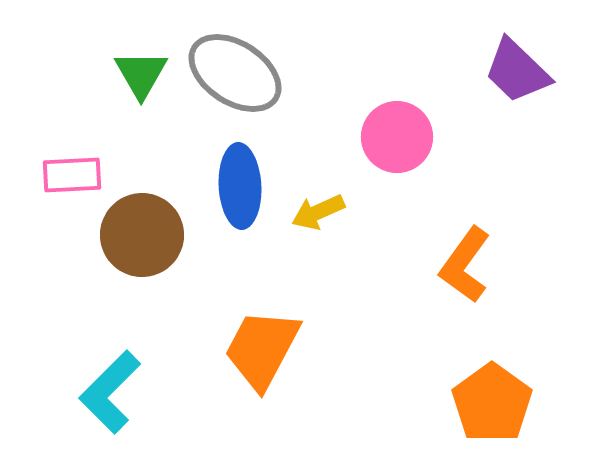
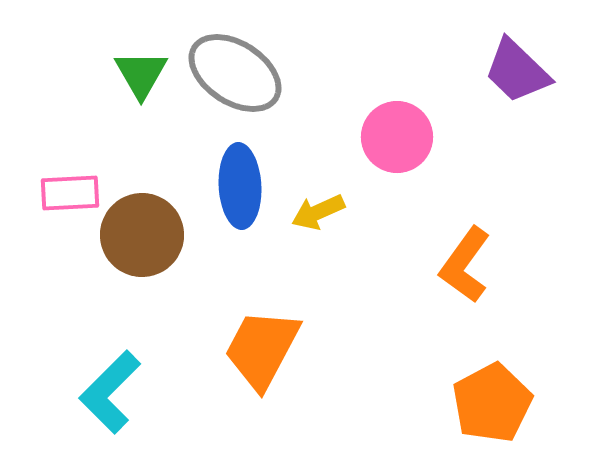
pink rectangle: moved 2 px left, 18 px down
orange pentagon: rotated 8 degrees clockwise
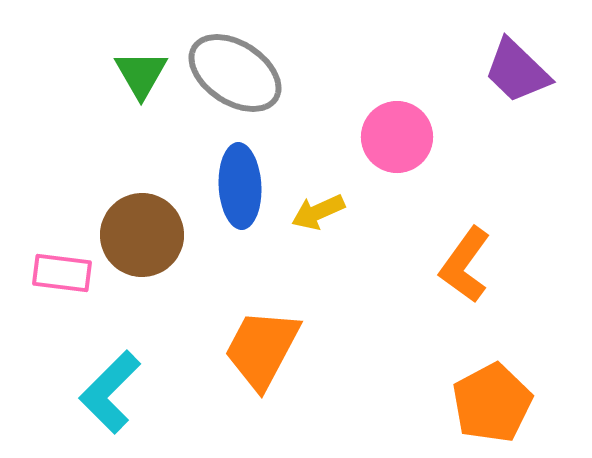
pink rectangle: moved 8 px left, 80 px down; rotated 10 degrees clockwise
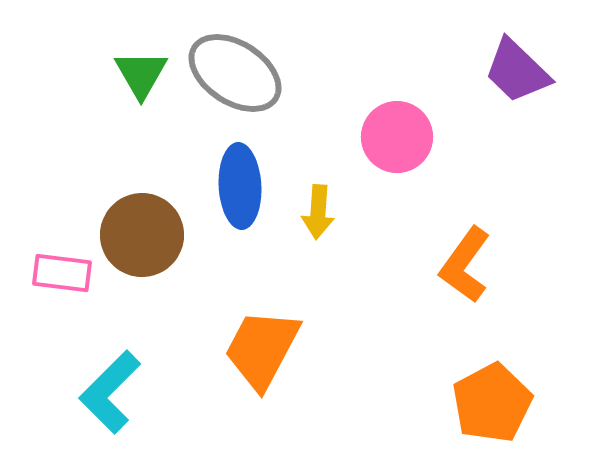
yellow arrow: rotated 62 degrees counterclockwise
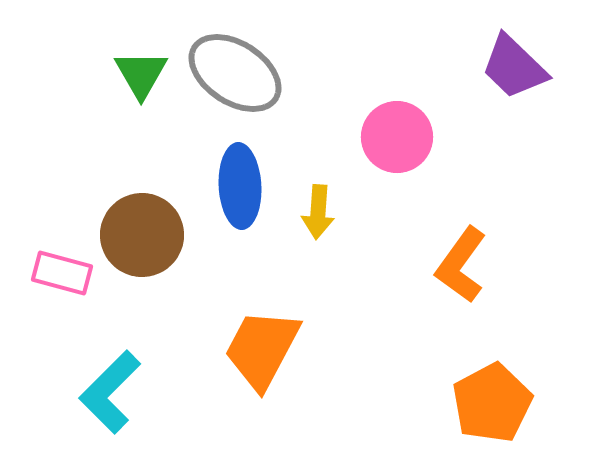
purple trapezoid: moved 3 px left, 4 px up
orange L-shape: moved 4 px left
pink rectangle: rotated 8 degrees clockwise
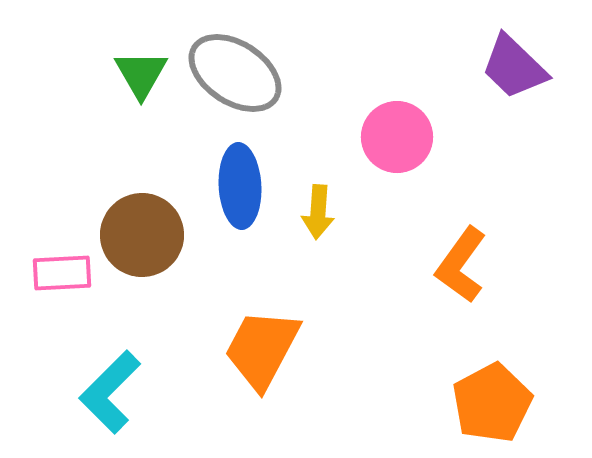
pink rectangle: rotated 18 degrees counterclockwise
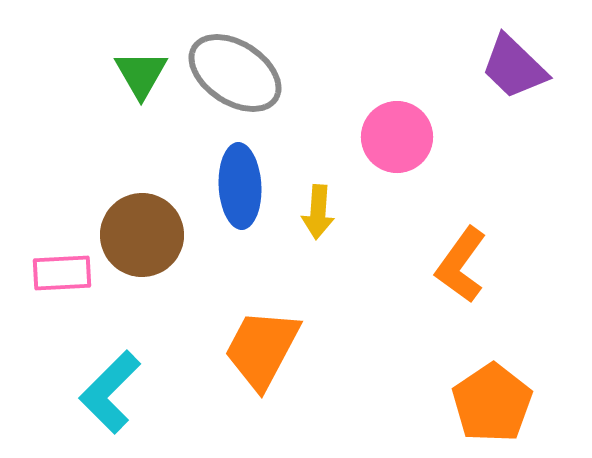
orange pentagon: rotated 6 degrees counterclockwise
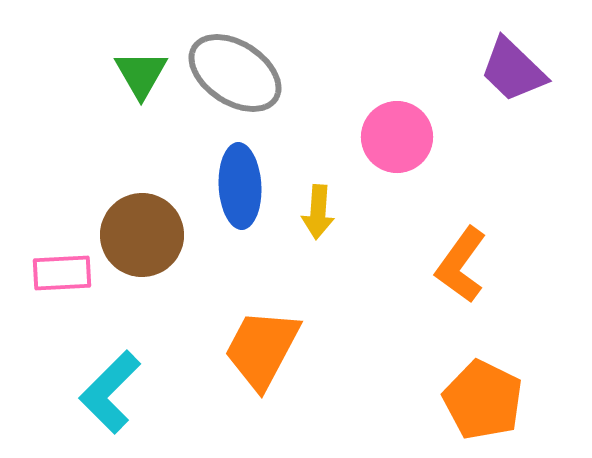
purple trapezoid: moved 1 px left, 3 px down
orange pentagon: moved 9 px left, 3 px up; rotated 12 degrees counterclockwise
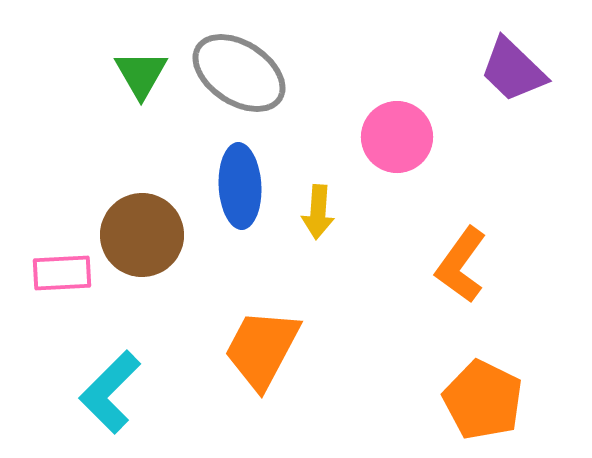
gray ellipse: moved 4 px right
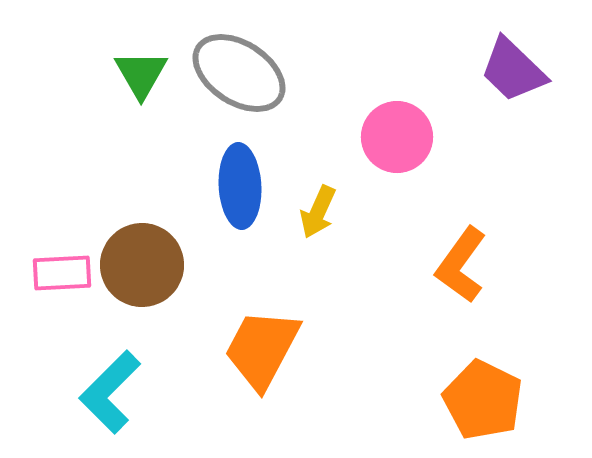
yellow arrow: rotated 20 degrees clockwise
brown circle: moved 30 px down
